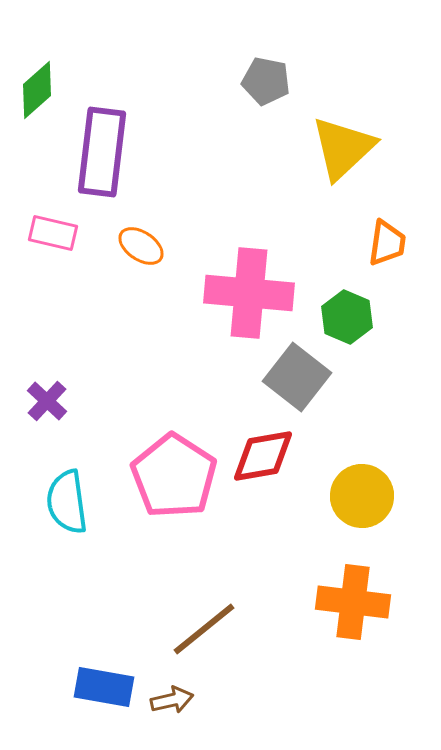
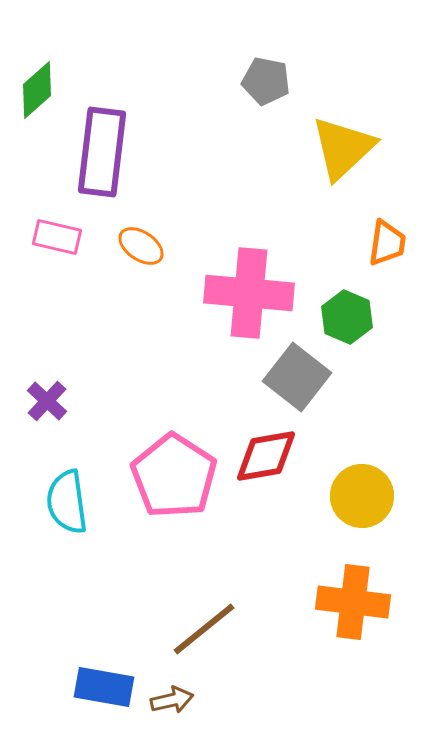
pink rectangle: moved 4 px right, 4 px down
red diamond: moved 3 px right
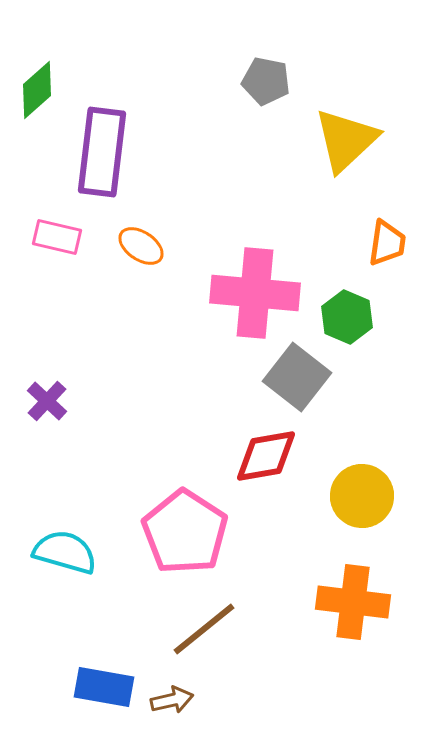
yellow triangle: moved 3 px right, 8 px up
pink cross: moved 6 px right
pink pentagon: moved 11 px right, 56 px down
cyan semicircle: moved 2 px left, 50 px down; rotated 114 degrees clockwise
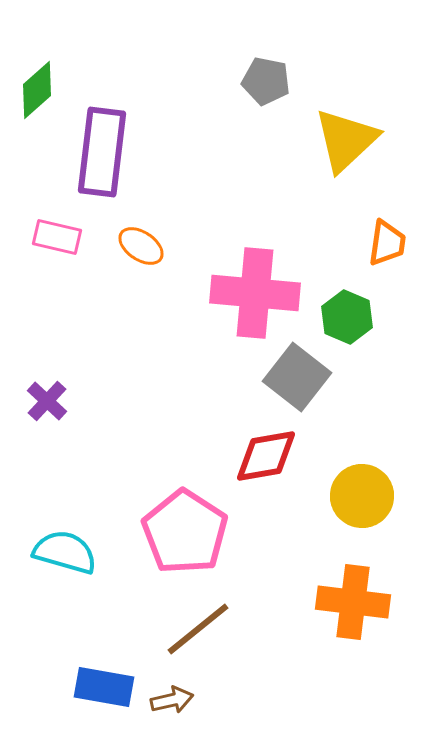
brown line: moved 6 px left
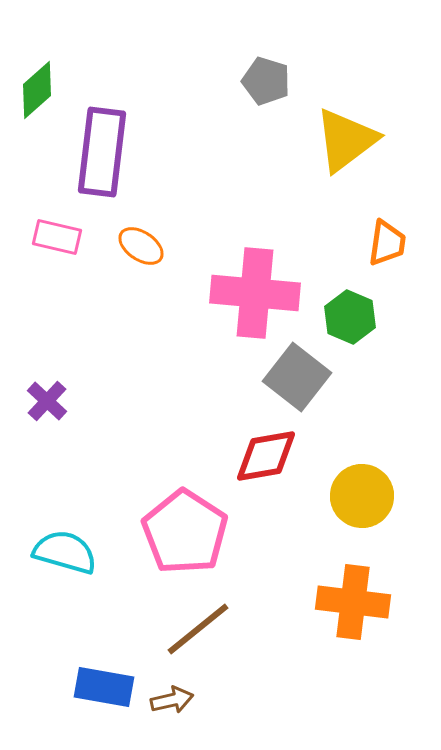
gray pentagon: rotated 6 degrees clockwise
yellow triangle: rotated 6 degrees clockwise
green hexagon: moved 3 px right
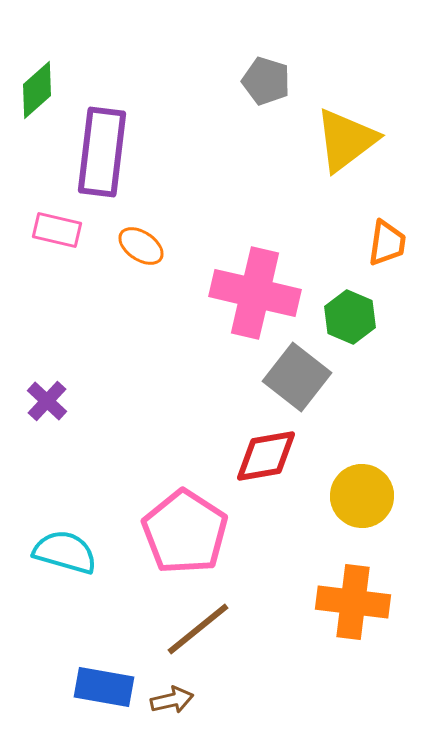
pink rectangle: moved 7 px up
pink cross: rotated 8 degrees clockwise
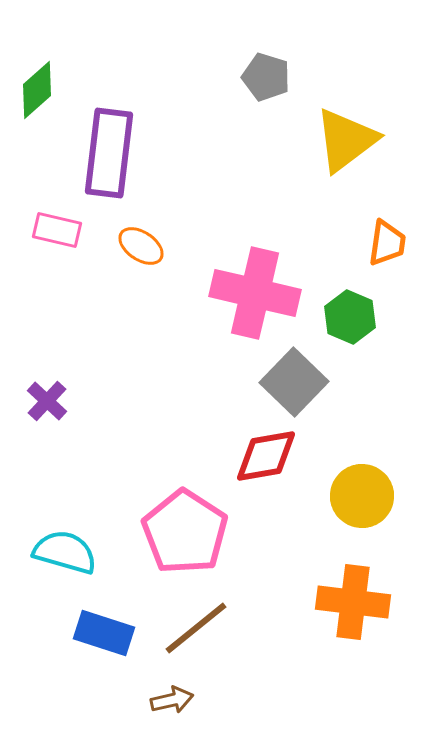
gray pentagon: moved 4 px up
purple rectangle: moved 7 px right, 1 px down
gray square: moved 3 px left, 5 px down; rotated 6 degrees clockwise
brown line: moved 2 px left, 1 px up
blue rectangle: moved 54 px up; rotated 8 degrees clockwise
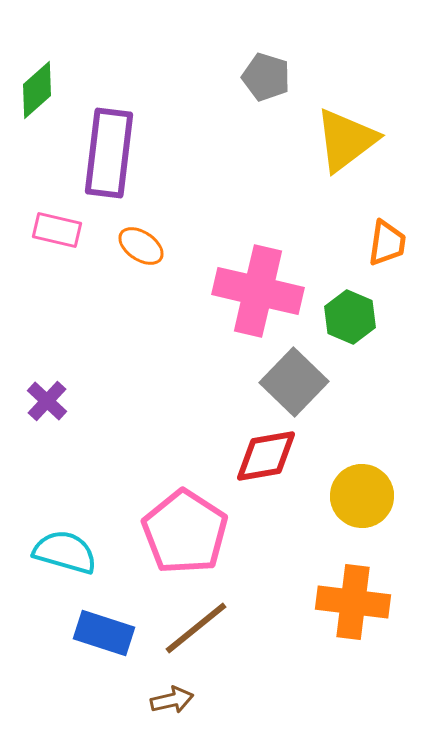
pink cross: moved 3 px right, 2 px up
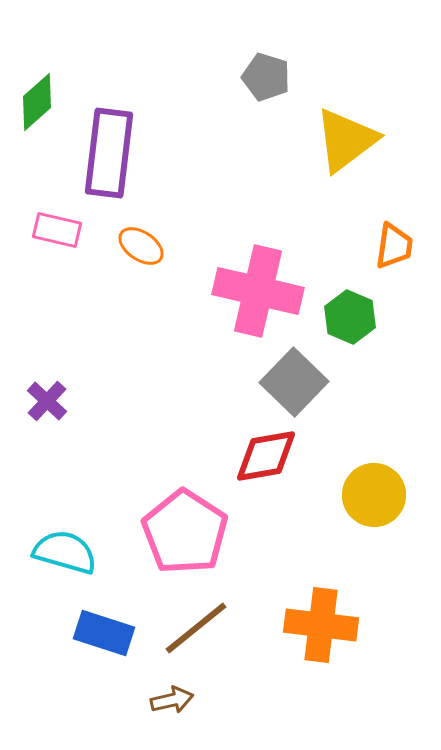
green diamond: moved 12 px down
orange trapezoid: moved 7 px right, 3 px down
yellow circle: moved 12 px right, 1 px up
orange cross: moved 32 px left, 23 px down
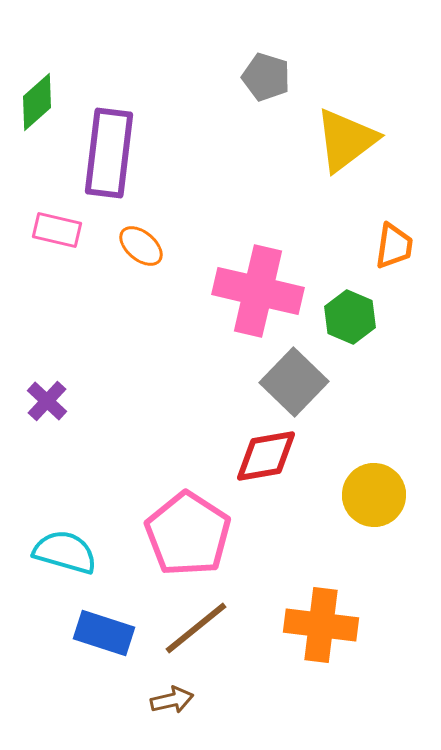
orange ellipse: rotated 6 degrees clockwise
pink pentagon: moved 3 px right, 2 px down
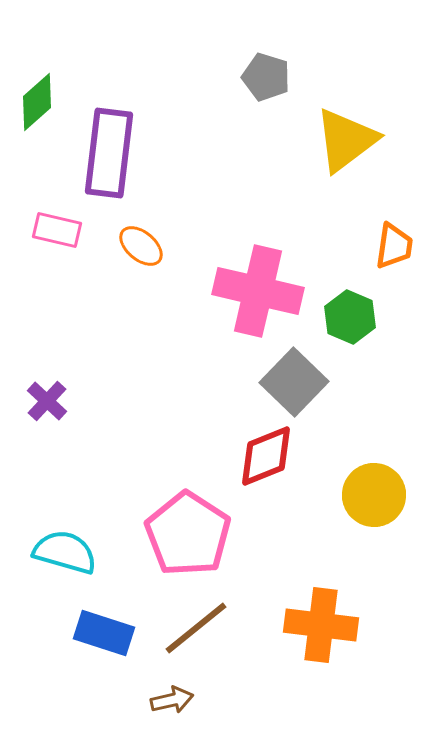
red diamond: rotated 12 degrees counterclockwise
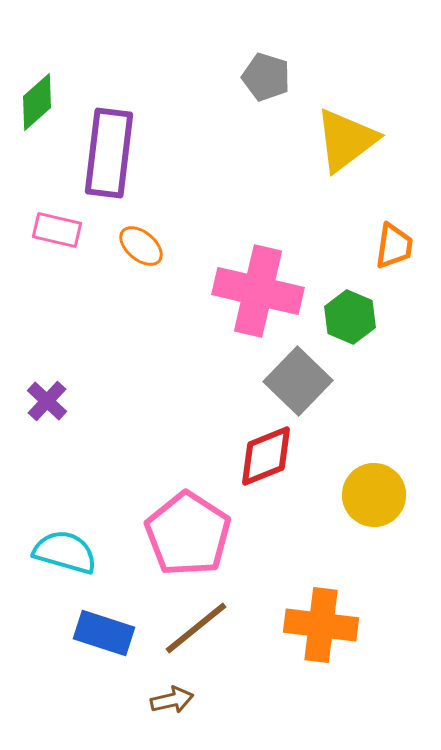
gray square: moved 4 px right, 1 px up
